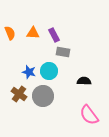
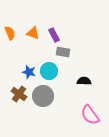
orange triangle: rotated 16 degrees clockwise
pink semicircle: moved 1 px right
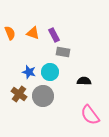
cyan circle: moved 1 px right, 1 px down
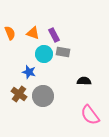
cyan circle: moved 6 px left, 18 px up
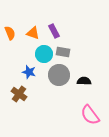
purple rectangle: moved 4 px up
gray circle: moved 16 px right, 21 px up
